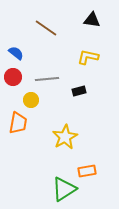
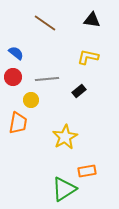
brown line: moved 1 px left, 5 px up
black rectangle: rotated 24 degrees counterclockwise
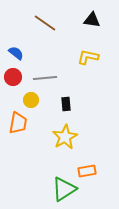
gray line: moved 2 px left, 1 px up
black rectangle: moved 13 px left, 13 px down; rotated 56 degrees counterclockwise
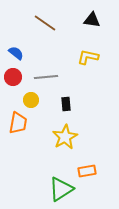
gray line: moved 1 px right, 1 px up
green triangle: moved 3 px left
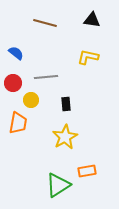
brown line: rotated 20 degrees counterclockwise
red circle: moved 6 px down
green triangle: moved 3 px left, 4 px up
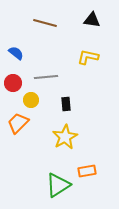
orange trapezoid: rotated 145 degrees counterclockwise
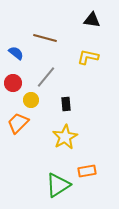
brown line: moved 15 px down
gray line: rotated 45 degrees counterclockwise
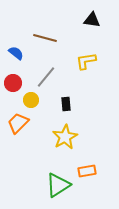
yellow L-shape: moved 2 px left, 4 px down; rotated 20 degrees counterclockwise
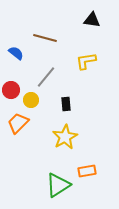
red circle: moved 2 px left, 7 px down
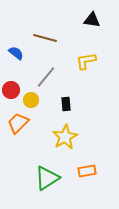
green triangle: moved 11 px left, 7 px up
